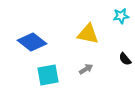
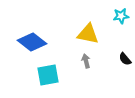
gray arrow: moved 8 px up; rotated 72 degrees counterclockwise
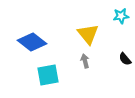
yellow triangle: rotated 40 degrees clockwise
gray arrow: moved 1 px left
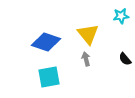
blue diamond: moved 14 px right; rotated 20 degrees counterclockwise
gray arrow: moved 1 px right, 2 px up
cyan square: moved 1 px right, 2 px down
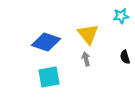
black semicircle: moved 2 px up; rotated 24 degrees clockwise
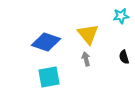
black semicircle: moved 1 px left
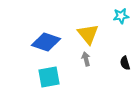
black semicircle: moved 1 px right, 6 px down
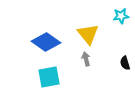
blue diamond: rotated 16 degrees clockwise
